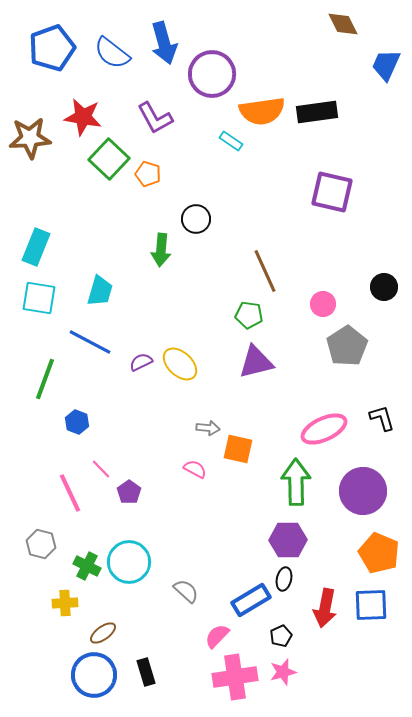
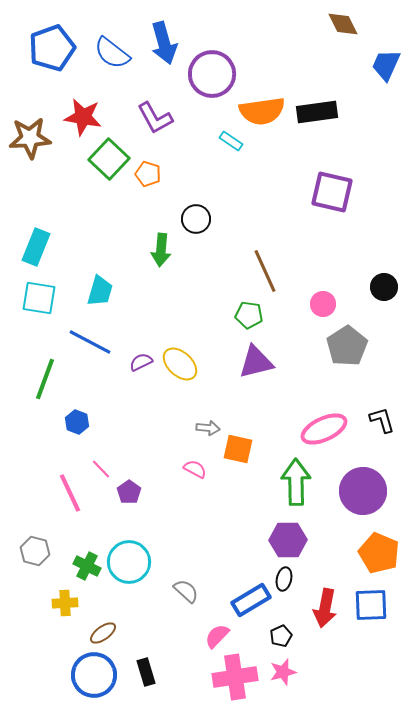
black L-shape at (382, 418): moved 2 px down
gray hexagon at (41, 544): moved 6 px left, 7 px down
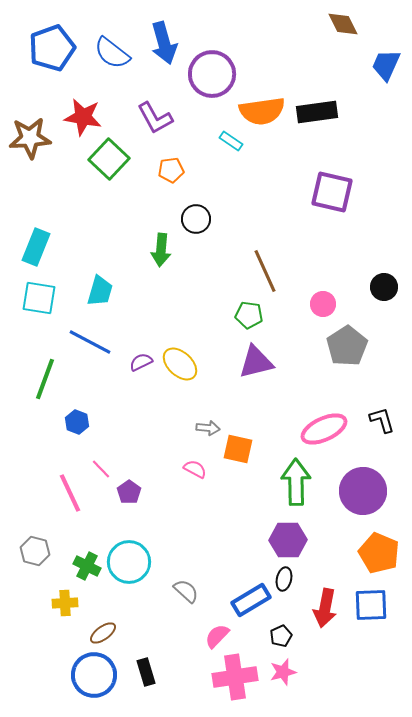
orange pentagon at (148, 174): moved 23 px right, 4 px up; rotated 25 degrees counterclockwise
